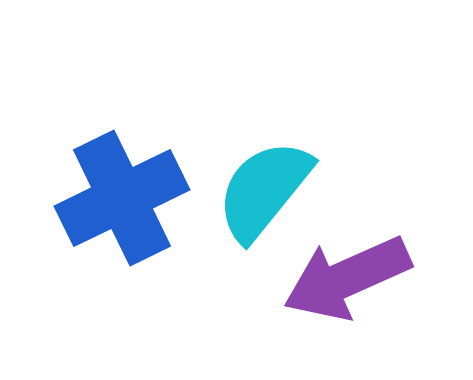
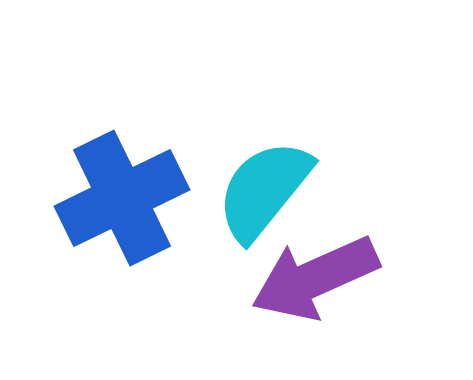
purple arrow: moved 32 px left
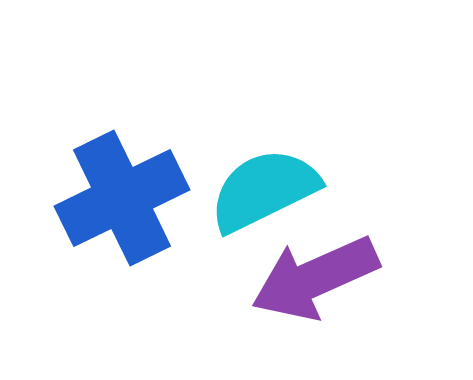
cyan semicircle: rotated 25 degrees clockwise
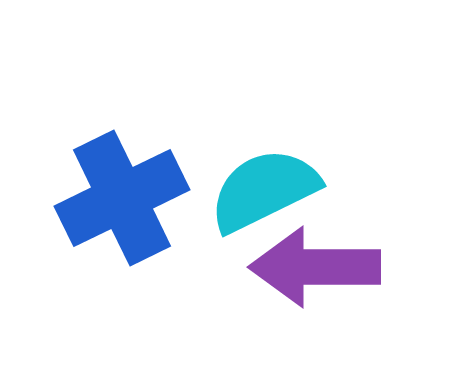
purple arrow: moved 11 px up; rotated 24 degrees clockwise
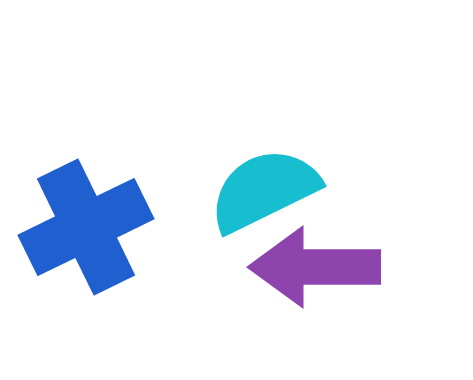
blue cross: moved 36 px left, 29 px down
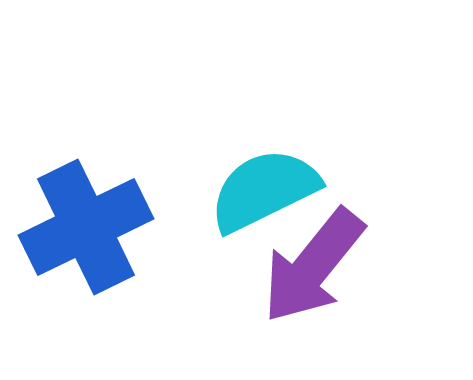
purple arrow: moved 2 px left, 1 px up; rotated 51 degrees counterclockwise
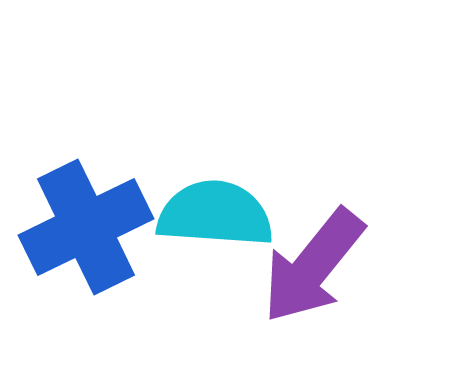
cyan semicircle: moved 49 px left, 24 px down; rotated 30 degrees clockwise
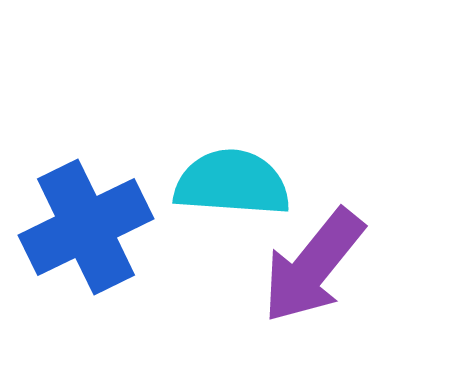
cyan semicircle: moved 17 px right, 31 px up
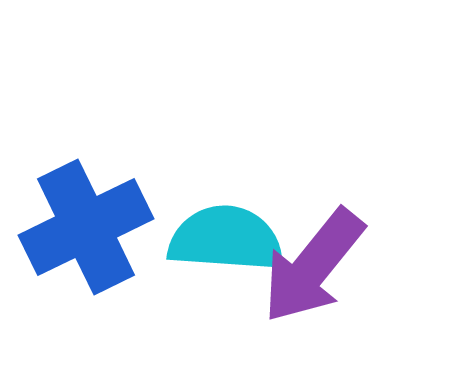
cyan semicircle: moved 6 px left, 56 px down
